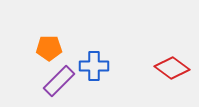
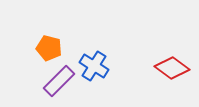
orange pentagon: rotated 15 degrees clockwise
blue cross: rotated 32 degrees clockwise
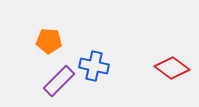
orange pentagon: moved 7 px up; rotated 10 degrees counterclockwise
blue cross: rotated 20 degrees counterclockwise
